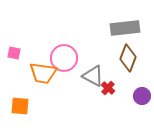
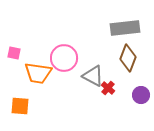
orange trapezoid: moved 5 px left
purple circle: moved 1 px left, 1 px up
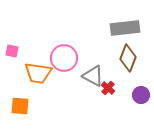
pink square: moved 2 px left, 2 px up
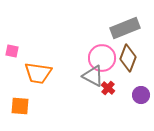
gray rectangle: rotated 16 degrees counterclockwise
pink circle: moved 38 px right
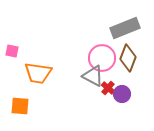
purple circle: moved 19 px left, 1 px up
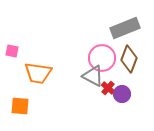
brown diamond: moved 1 px right, 1 px down
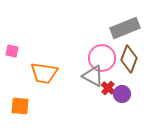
orange trapezoid: moved 6 px right
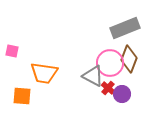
pink circle: moved 8 px right, 5 px down
orange square: moved 2 px right, 10 px up
